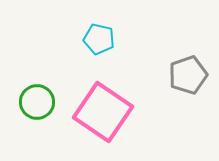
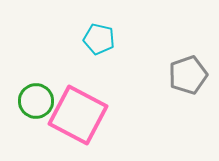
green circle: moved 1 px left, 1 px up
pink square: moved 25 px left, 3 px down; rotated 6 degrees counterclockwise
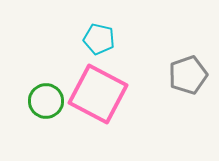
green circle: moved 10 px right
pink square: moved 20 px right, 21 px up
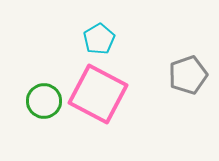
cyan pentagon: rotated 28 degrees clockwise
green circle: moved 2 px left
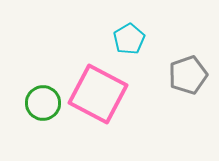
cyan pentagon: moved 30 px right
green circle: moved 1 px left, 2 px down
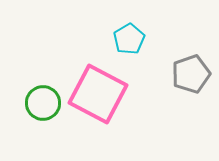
gray pentagon: moved 3 px right, 1 px up
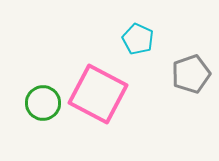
cyan pentagon: moved 9 px right; rotated 16 degrees counterclockwise
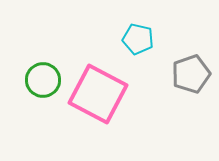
cyan pentagon: rotated 12 degrees counterclockwise
green circle: moved 23 px up
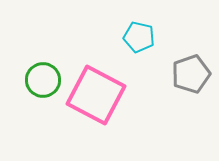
cyan pentagon: moved 1 px right, 2 px up
pink square: moved 2 px left, 1 px down
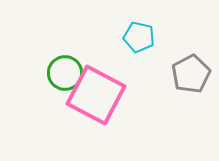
gray pentagon: rotated 9 degrees counterclockwise
green circle: moved 22 px right, 7 px up
